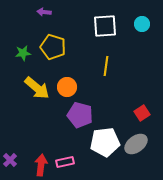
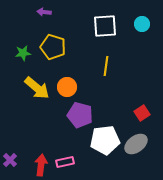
white pentagon: moved 2 px up
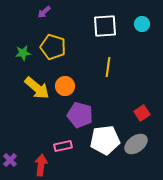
purple arrow: rotated 48 degrees counterclockwise
yellow line: moved 2 px right, 1 px down
orange circle: moved 2 px left, 1 px up
pink rectangle: moved 2 px left, 16 px up
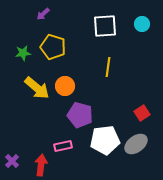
purple arrow: moved 1 px left, 2 px down
purple cross: moved 2 px right, 1 px down
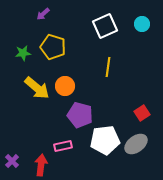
white square: rotated 20 degrees counterclockwise
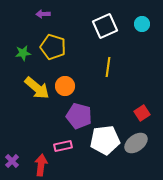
purple arrow: rotated 40 degrees clockwise
purple pentagon: moved 1 px left, 1 px down
gray ellipse: moved 1 px up
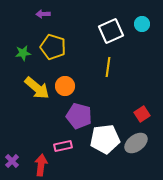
white square: moved 6 px right, 5 px down
red square: moved 1 px down
white pentagon: moved 1 px up
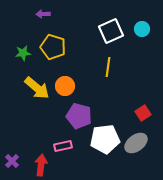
cyan circle: moved 5 px down
red square: moved 1 px right, 1 px up
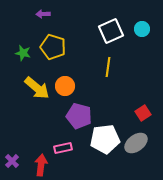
green star: rotated 21 degrees clockwise
pink rectangle: moved 2 px down
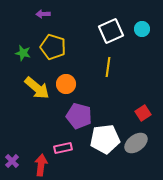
orange circle: moved 1 px right, 2 px up
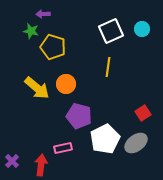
green star: moved 8 px right, 22 px up
white pentagon: rotated 20 degrees counterclockwise
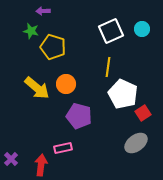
purple arrow: moved 3 px up
white pentagon: moved 18 px right, 45 px up; rotated 20 degrees counterclockwise
purple cross: moved 1 px left, 2 px up
